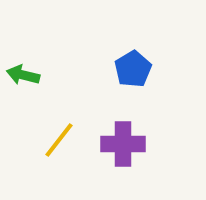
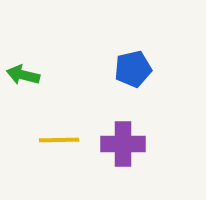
blue pentagon: rotated 18 degrees clockwise
yellow line: rotated 51 degrees clockwise
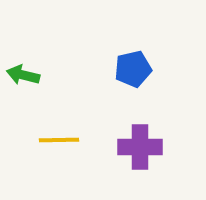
purple cross: moved 17 px right, 3 px down
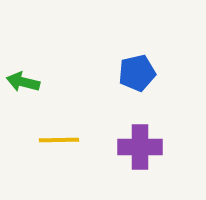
blue pentagon: moved 4 px right, 4 px down
green arrow: moved 7 px down
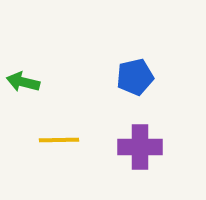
blue pentagon: moved 2 px left, 4 px down
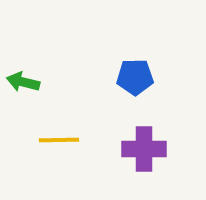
blue pentagon: rotated 12 degrees clockwise
purple cross: moved 4 px right, 2 px down
